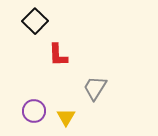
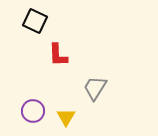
black square: rotated 20 degrees counterclockwise
purple circle: moved 1 px left
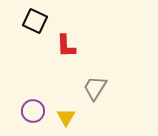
red L-shape: moved 8 px right, 9 px up
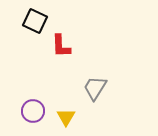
red L-shape: moved 5 px left
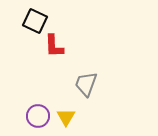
red L-shape: moved 7 px left
gray trapezoid: moved 9 px left, 4 px up; rotated 12 degrees counterclockwise
purple circle: moved 5 px right, 5 px down
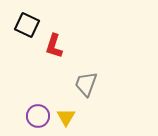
black square: moved 8 px left, 4 px down
red L-shape: rotated 20 degrees clockwise
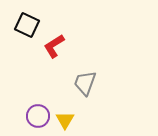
red L-shape: rotated 40 degrees clockwise
gray trapezoid: moved 1 px left, 1 px up
yellow triangle: moved 1 px left, 3 px down
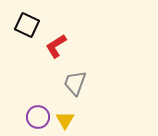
red L-shape: moved 2 px right
gray trapezoid: moved 10 px left
purple circle: moved 1 px down
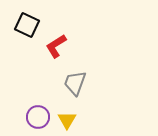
yellow triangle: moved 2 px right
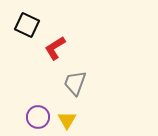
red L-shape: moved 1 px left, 2 px down
